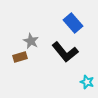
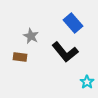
gray star: moved 5 px up
brown rectangle: rotated 24 degrees clockwise
cyan star: rotated 16 degrees clockwise
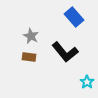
blue rectangle: moved 1 px right, 6 px up
brown rectangle: moved 9 px right
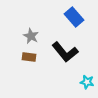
cyan star: rotated 24 degrees counterclockwise
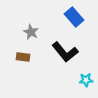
gray star: moved 4 px up
brown rectangle: moved 6 px left
cyan star: moved 1 px left, 2 px up; rotated 16 degrees counterclockwise
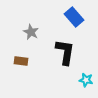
black L-shape: rotated 132 degrees counterclockwise
brown rectangle: moved 2 px left, 4 px down
cyan star: rotated 16 degrees clockwise
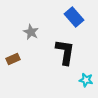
brown rectangle: moved 8 px left, 2 px up; rotated 32 degrees counterclockwise
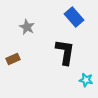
gray star: moved 4 px left, 5 px up
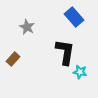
brown rectangle: rotated 24 degrees counterclockwise
cyan star: moved 6 px left, 8 px up
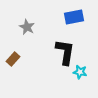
blue rectangle: rotated 60 degrees counterclockwise
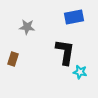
gray star: rotated 21 degrees counterclockwise
brown rectangle: rotated 24 degrees counterclockwise
